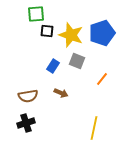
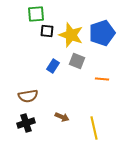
orange line: rotated 56 degrees clockwise
brown arrow: moved 1 px right, 24 px down
yellow line: rotated 25 degrees counterclockwise
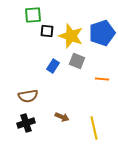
green square: moved 3 px left, 1 px down
yellow star: moved 1 px down
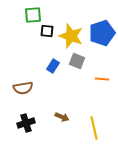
brown semicircle: moved 5 px left, 8 px up
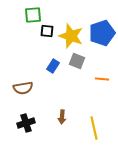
brown arrow: rotated 72 degrees clockwise
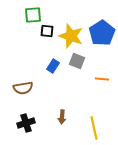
blue pentagon: rotated 15 degrees counterclockwise
